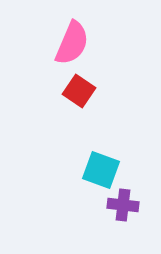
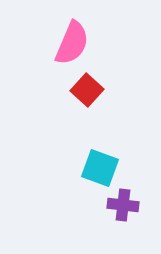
red square: moved 8 px right, 1 px up; rotated 8 degrees clockwise
cyan square: moved 1 px left, 2 px up
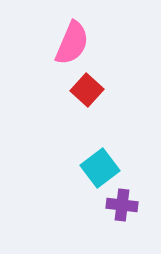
cyan square: rotated 33 degrees clockwise
purple cross: moved 1 px left
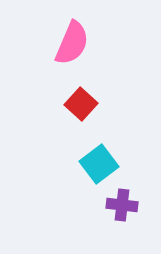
red square: moved 6 px left, 14 px down
cyan square: moved 1 px left, 4 px up
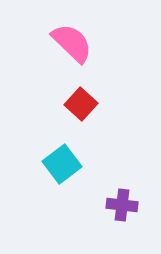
pink semicircle: rotated 69 degrees counterclockwise
cyan square: moved 37 px left
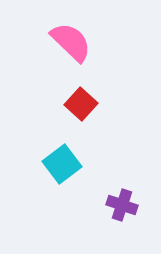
pink semicircle: moved 1 px left, 1 px up
purple cross: rotated 12 degrees clockwise
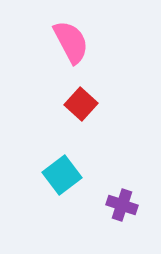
pink semicircle: rotated 18 degrees clockwise
cyan square: moved 11 px down
